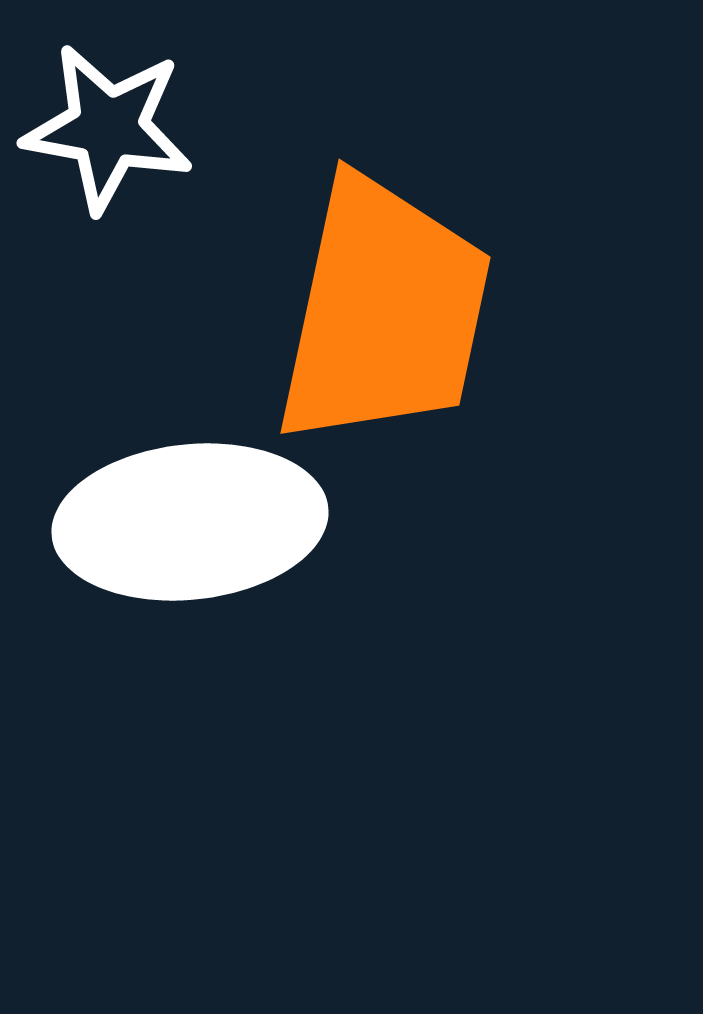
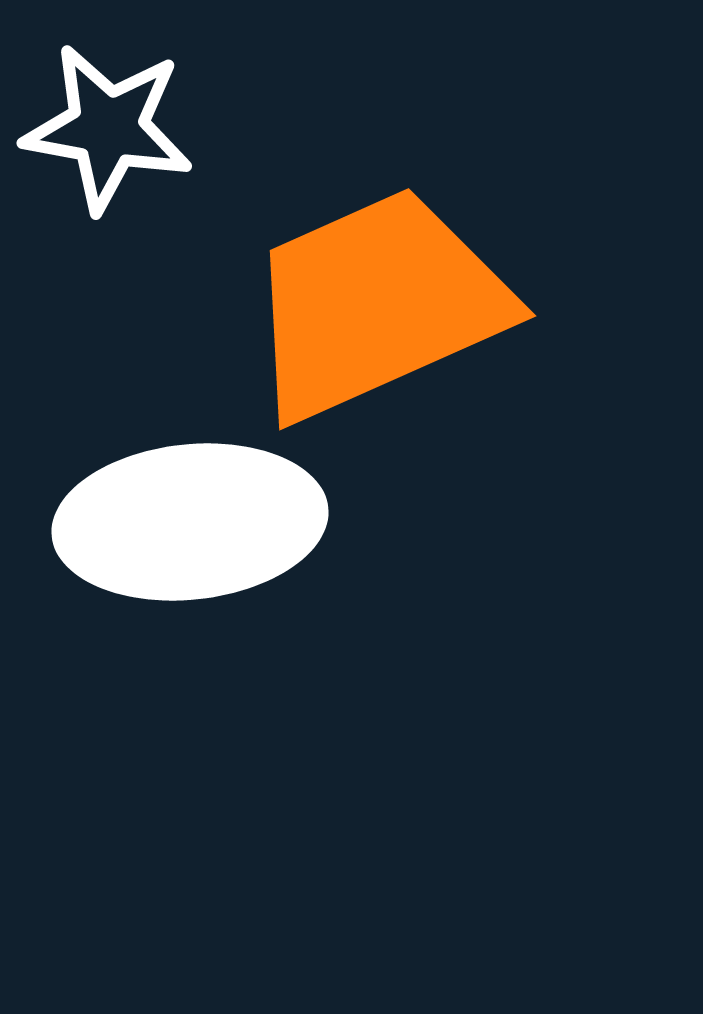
orange trapezoid: moved 7 px left, 8 px up; rotated 126 degrees counterclockwise
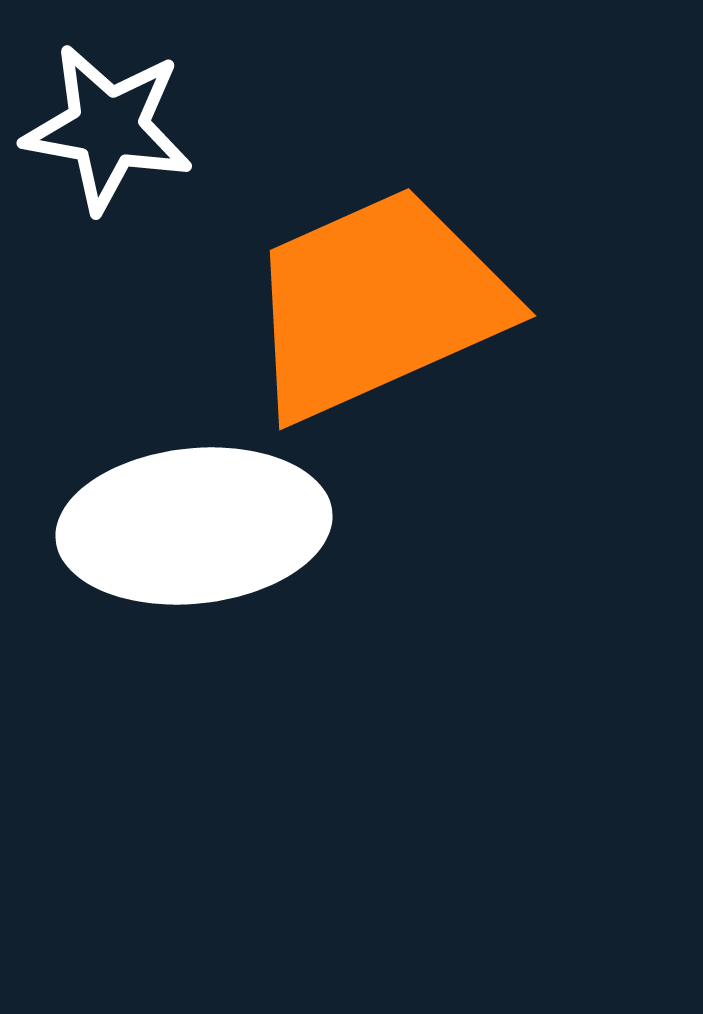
white ellipse: moved 4 px right, 4 px down
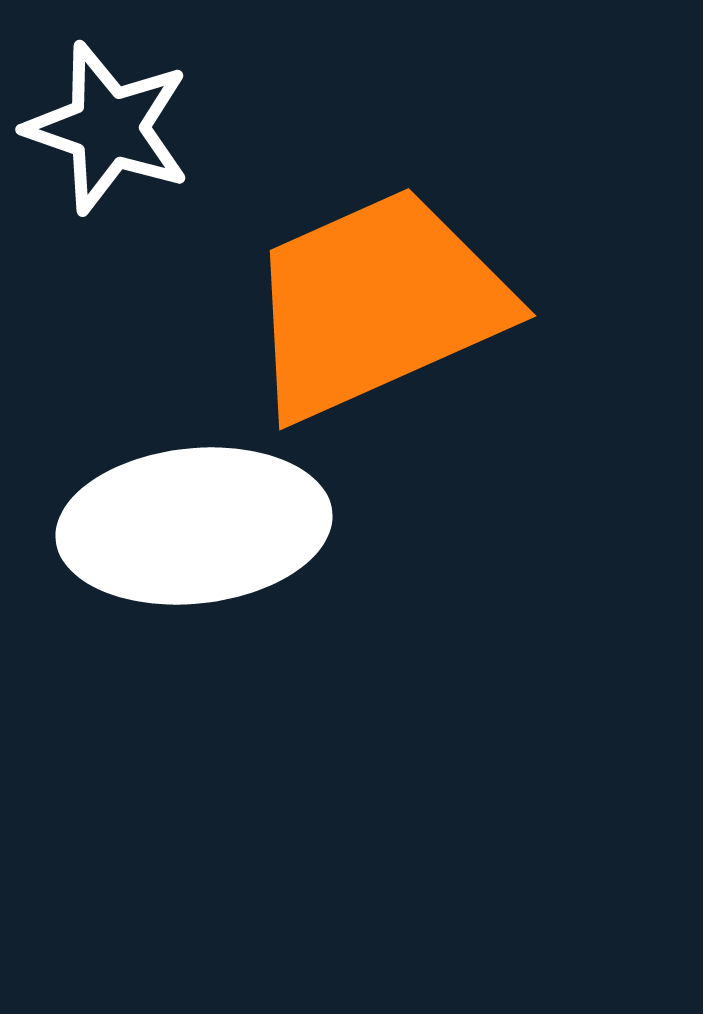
white star: rotated 9 degrees clockwise
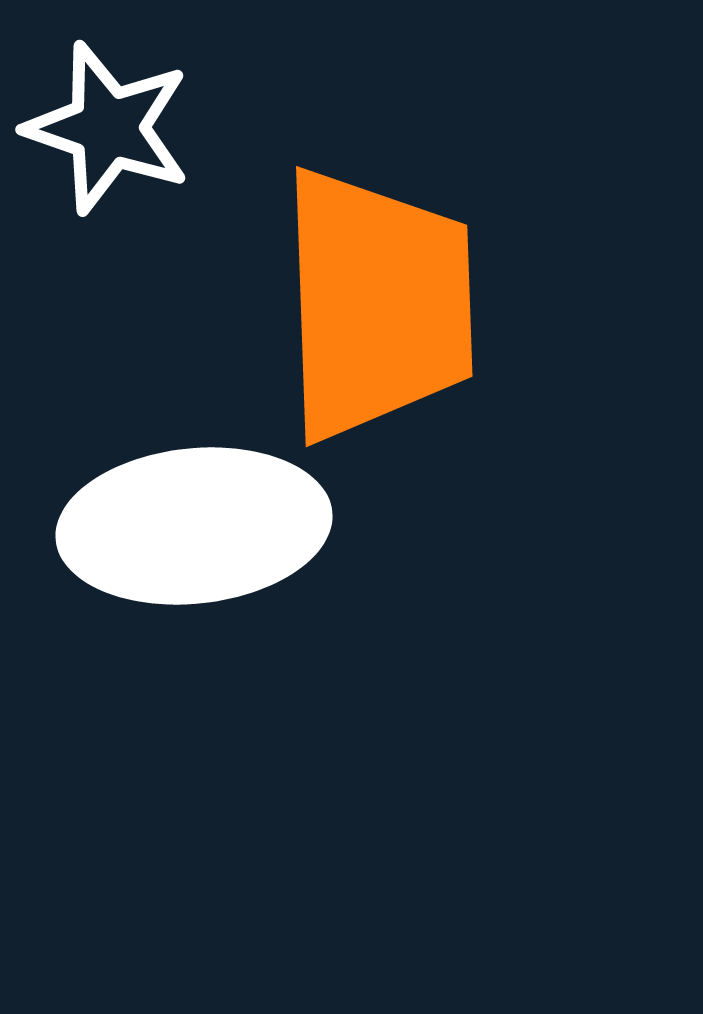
orange trapezoid: rotated 112 degrees clockwise
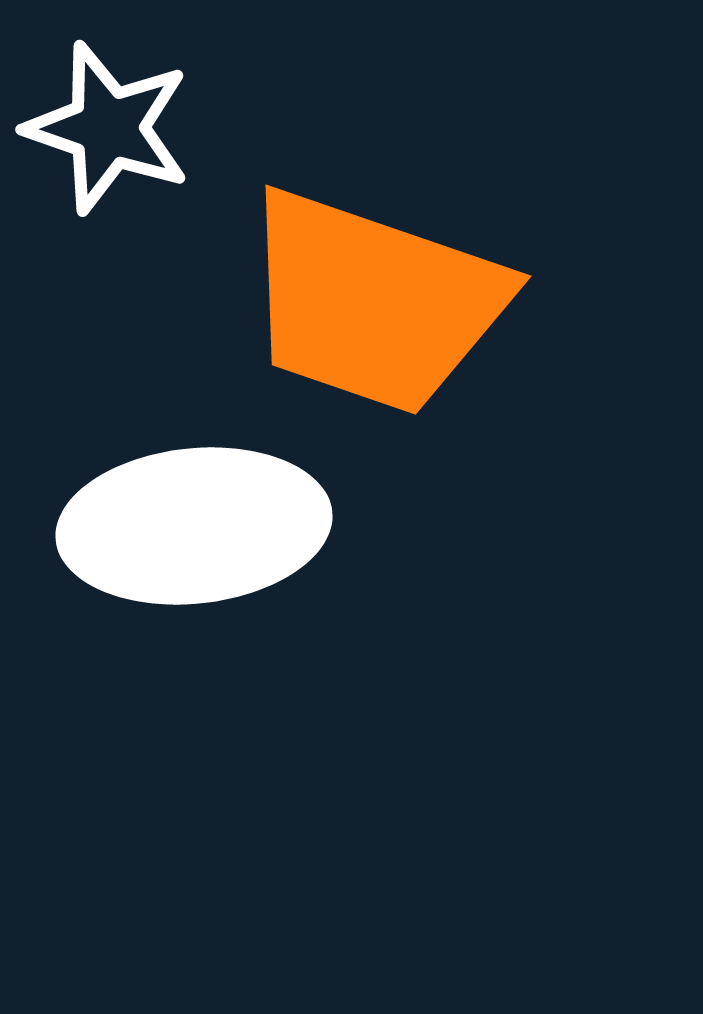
orange trapezoid: moved 3 px left, 2 px up; rotated 111 degrees clockwise
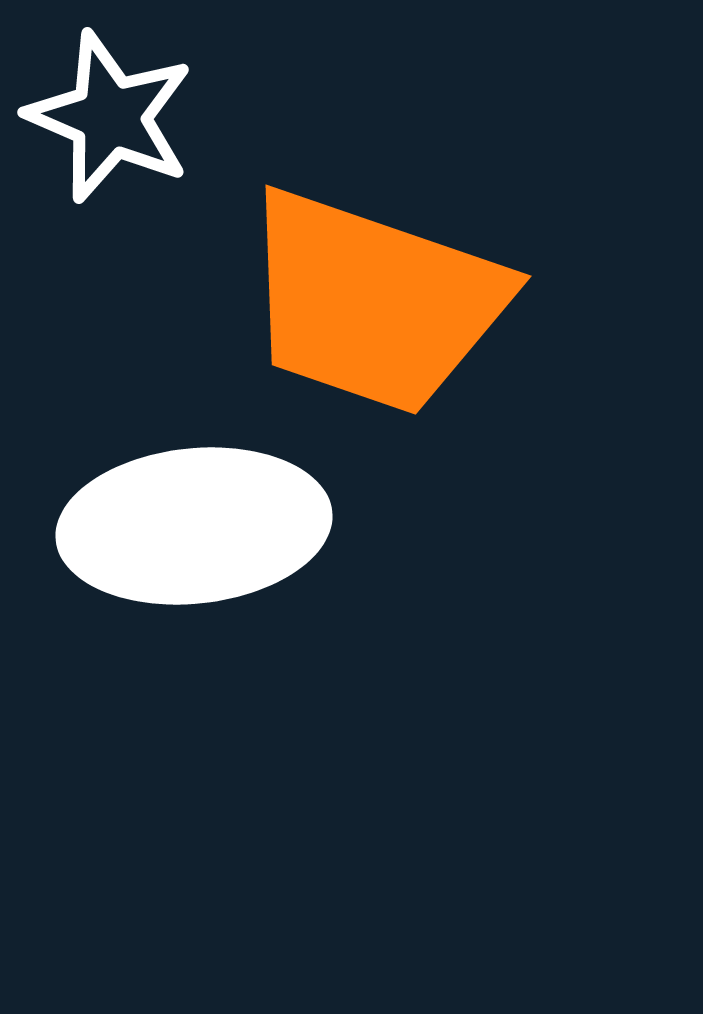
white star: moved 2 px right, 11 px up; rotated 4 degrees clockwise
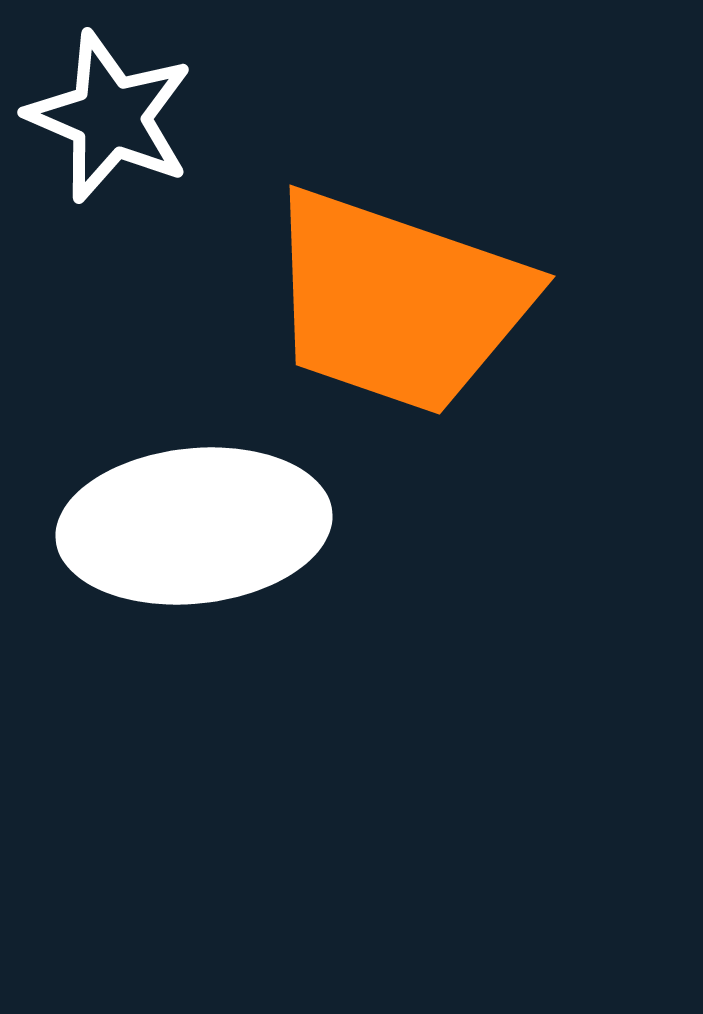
orange trapezoid: moved 24 px right
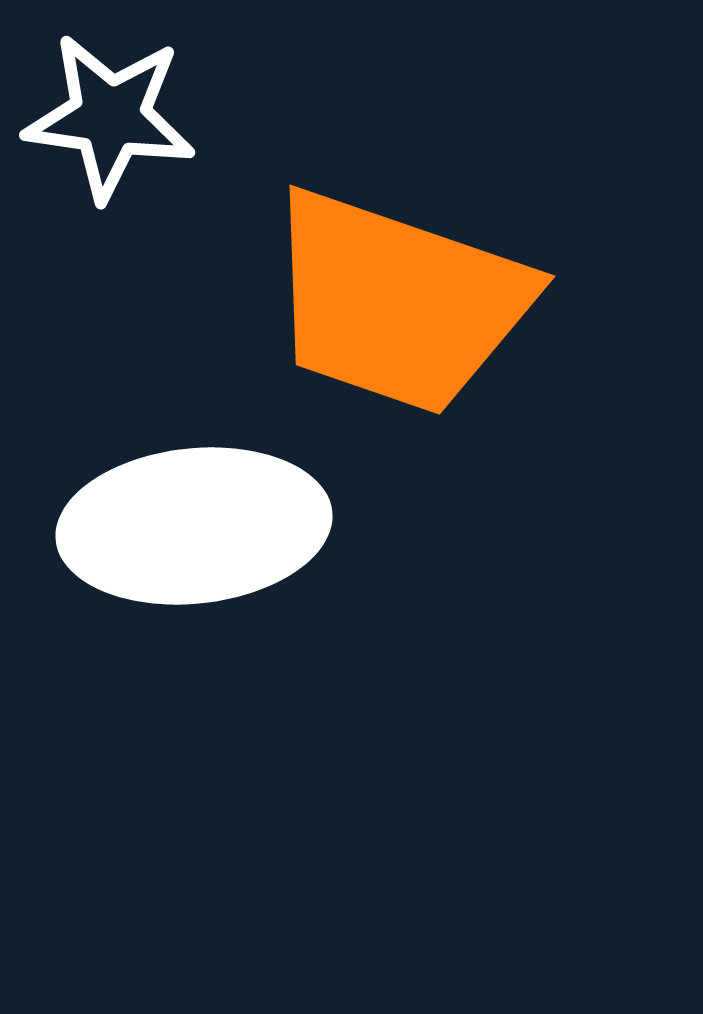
white star: rotated 15 degrees counterclockwise
